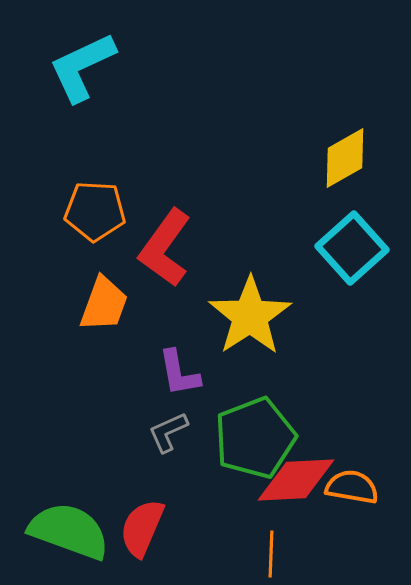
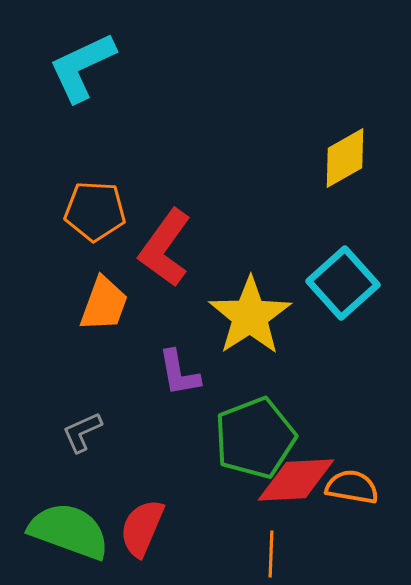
cyan square: moved 9 px left, 35 px down
gray L-shape: moved 86 px left
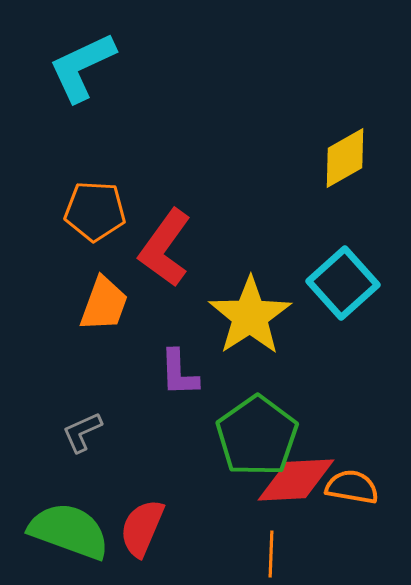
purple L-shape: rotated 8 degrees clockwise
green pentagon: moved 2 px right, 2 px up; rotated 14 degrees counterclockwise
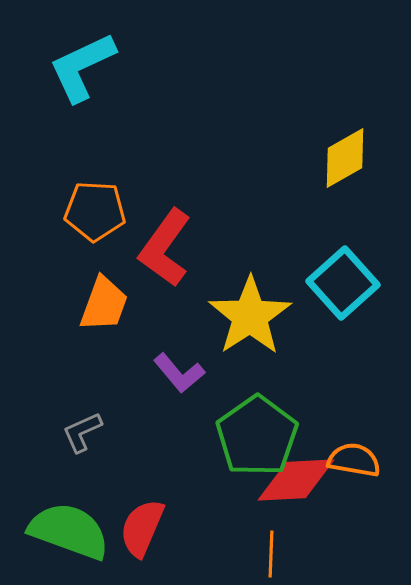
purple L-shape: rotated 38 degrees counterclockwise
orange semicircle: moved 2 px right, 27 px up
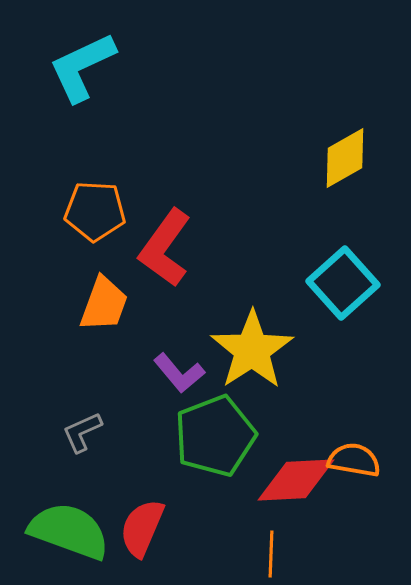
yellow star: moved 2 px right, 34 px down
green pentagon: moved 42 px left; rotated 14 degrees clockwise
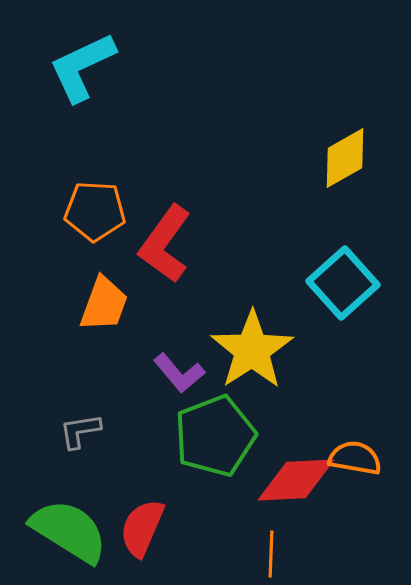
red L-shape: moved 4 px up
gray L-shape: moved 2 px left, 1 px up; rotated 15 degrees clockwise
orange semicircle: moved 1 px right, 2 px up
green semicircle: rotated 12 degrees clockwise
